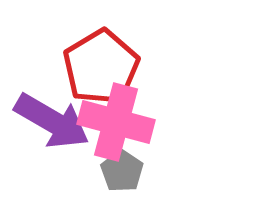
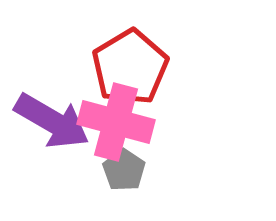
red pentagon: moved 29 px right
gray pentagon: moved 2 px right, 1 px up
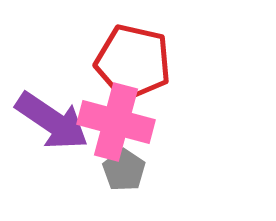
red pentagon: moved 3 px right, 5 px up; rotated 28 degrees counterclockwise
purple arrow: rotated 4 degrees clockwise
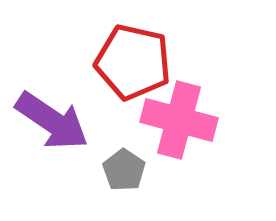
pink cross: moved 63 px right, 2 px up
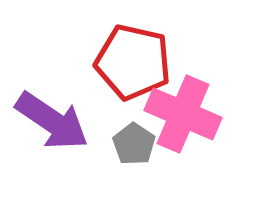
pink cross: moved 4 px right, 6 px up; rotated 8 degrees clockwise
gray pentagon: moved 10 px right, 26 px up
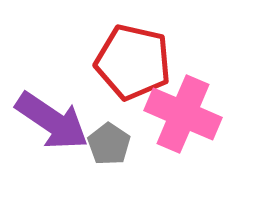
gray pentagon: moved 25 px left
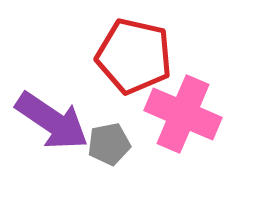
red pentagon: moved 1 px right, 6 px up
gray pentagon: rotated 27 degrees clockwise
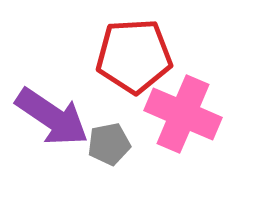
red pentagon: rotated 16 degrees counterclockwise
purple arrow: moved 4 px up
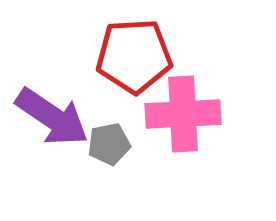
pink cross: rotated 26 degrees counterclockwise
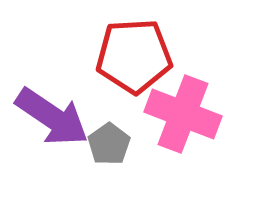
pink cross: rotated 24 degrees clockwise
gray pentagon: rotated 24 degrees counterclockwise
